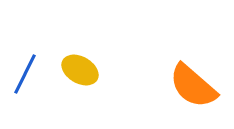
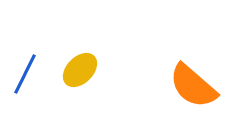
yellow ellipse: rotated 75 degrees counterclockwise
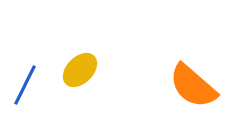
blue line: moved 11 px down
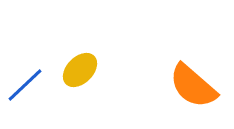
blue line: rotated 21 degrees clockwise
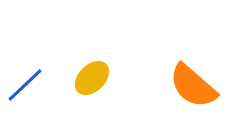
yellow ellipse: moved 12 px right, 8 px down
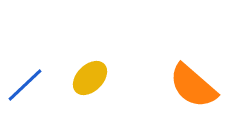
yellow ellipse: moved 2 px left
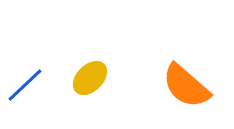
orange semicircle: moved 7 px left
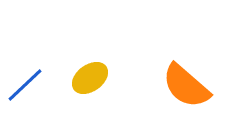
yellow ellipse: rotated 9 degrees clockwise
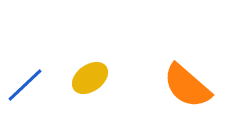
orange semicircle: moved 1 px right
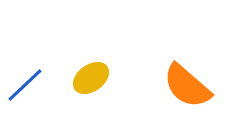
yellow ellipse: moved 1 px right
